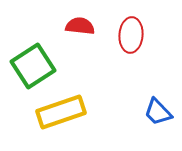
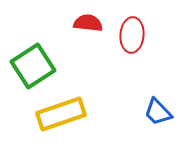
red semicircle: moved 8 px right, 3 px up
red ellipse: moved 1 px right
yellow rectangle: moved 2 px down
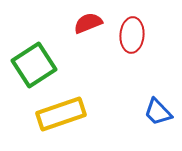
red semicircle: rotated 28 degrees counterclockwise
green square: moved 1 px right, 1 px up
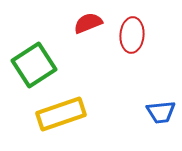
blue trapezoid: moved 3 px right; rotated 52 degrees counterclockwise
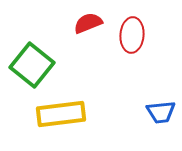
green square: moved 2 px left; rotated 18 degrees counterclockwise
yellow rectangle: rotated 12 degrees clockwise
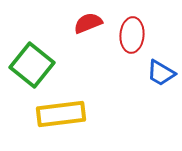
blue trapezoid: moved 39 px up; rotated 36 degrees clockwise
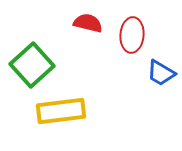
red semicircle: rotated 36 degrees clockwise
green square: rotated 9 degrees clockwise
yellow rectangle: moved 3 px up
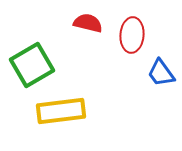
green square: rotated 12 degrees clockwise
blue trapezoid: rotated 24 degrees clockwise
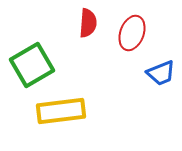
red semicircle: rotated 80 degrees clockwise
red ellipse: moved 2 px up; rotated 16 degrees clockwise
blue trapezoid: rotated 76 degrees counterclockwise
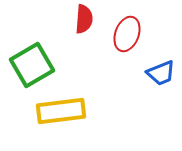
red semicircle: moved 4 px left, 4 px up
red ellipse: moved 5 px left, 1 px down
